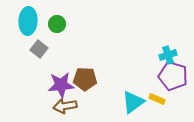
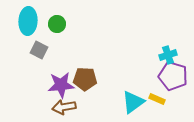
gray square: moved 1 px down; rotated 12 degrees counterclockwise
brown arrow: moved 1 px left, 1 px down
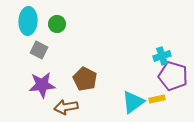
cyan cross: moved 6 px left, 1 px down
brown pentagon: rotated 25 degrees clockwise
purple star: moved 19 px left
yellow rectangle: rotated 35 degrees counterclockwise
brown arrow: moved 2 px right
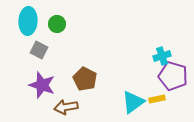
purple star: rotated 24 degrees clockwise
